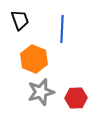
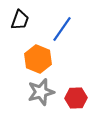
black trapezoid: rotated 40 degrees clockwise
blue line: rotated 32 degrees clockwise
orange hexagon: moved 4 px right
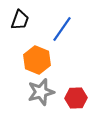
orange hexagon: moved 1 px left, 1 px down
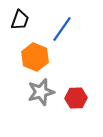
orange hexagon: moved 2 px left, 3 px up
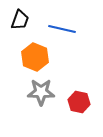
blue line: rotated 68 degrees clockwise
gray star: rotated 16 degrees clockwise
red hexagon: moved 3 px right, 4 px down; rotated 15 degrees clockwise
